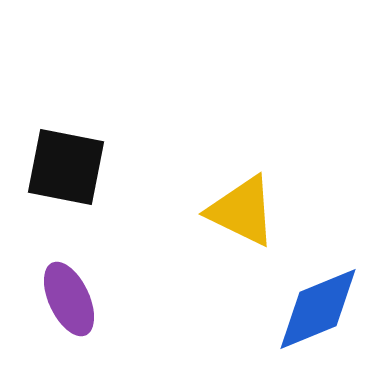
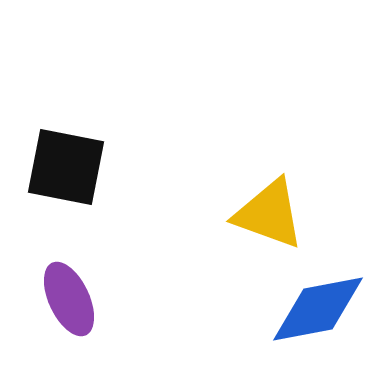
yellow triangle: moved 27 px right, 3 px down; rotated 6 degrees counterclockwise
blue diamond: rotated 12 degrees clockwise
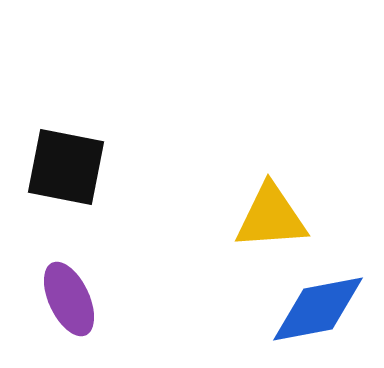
yellow triangle: moved 2 px right, 3 px down; rotated 24 degrees counterclockwise
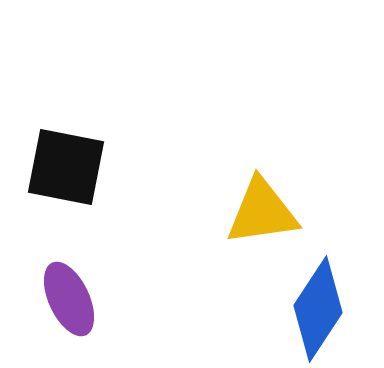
yellow triangle: moved 9 px left, 5 px up; rotated 4 degrees counterclockwise
blue diamond: rotated 46 degrees counterclockwise
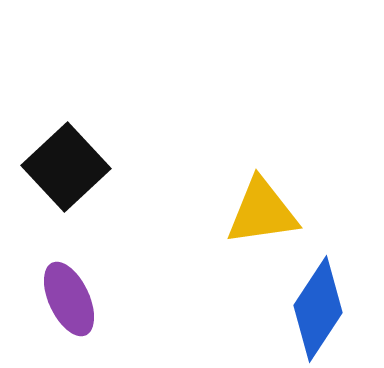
black square: rotated 36 degrees clockwise
